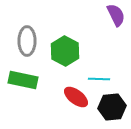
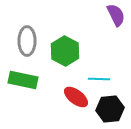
black hexagon: moved 2 px left, 2 px down
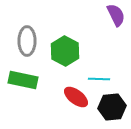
black hexagon: moved 2 px right, 2 px up
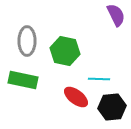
green hexagon: rotated 16 degrees counterclockwise
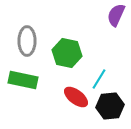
purple semicircle: rotated 130 degrees counterclockwise
green hexagon: moved 2 px right, 2 px down
cyan line: rotated 60 degrees counterclockwise
black hexagon: moved 2 px left, 1 px up
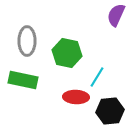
cyan line: moved 2 px left, 2 px up
red ellipse: rotated 35 degrees counterclockwise
black hexagon: moved 5 px down
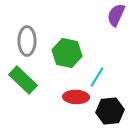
green rectangle: rotated 32 degrees clockwise
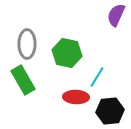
gray ellipse: moved 3 px down
green rectangle: rotated 16 degrees clockwise
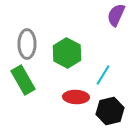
green hexagon: rotated 16 degrees clockwise
cyan line: moved 6 px right, 2 px up
black hexagon: rotated 8 degrees counterclockwise
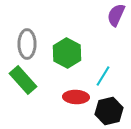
cyan line: moved 1 px down
green rectangle: rotated 12 degrees counterclockwise
black hexagon: moved 1 px left
